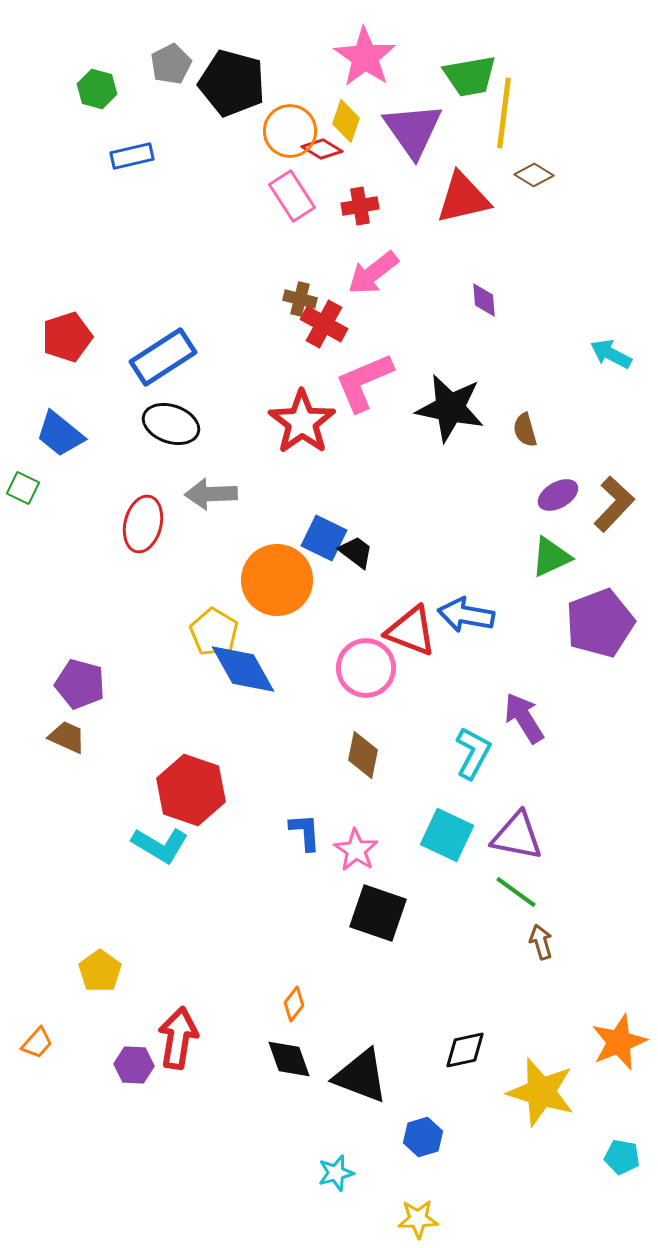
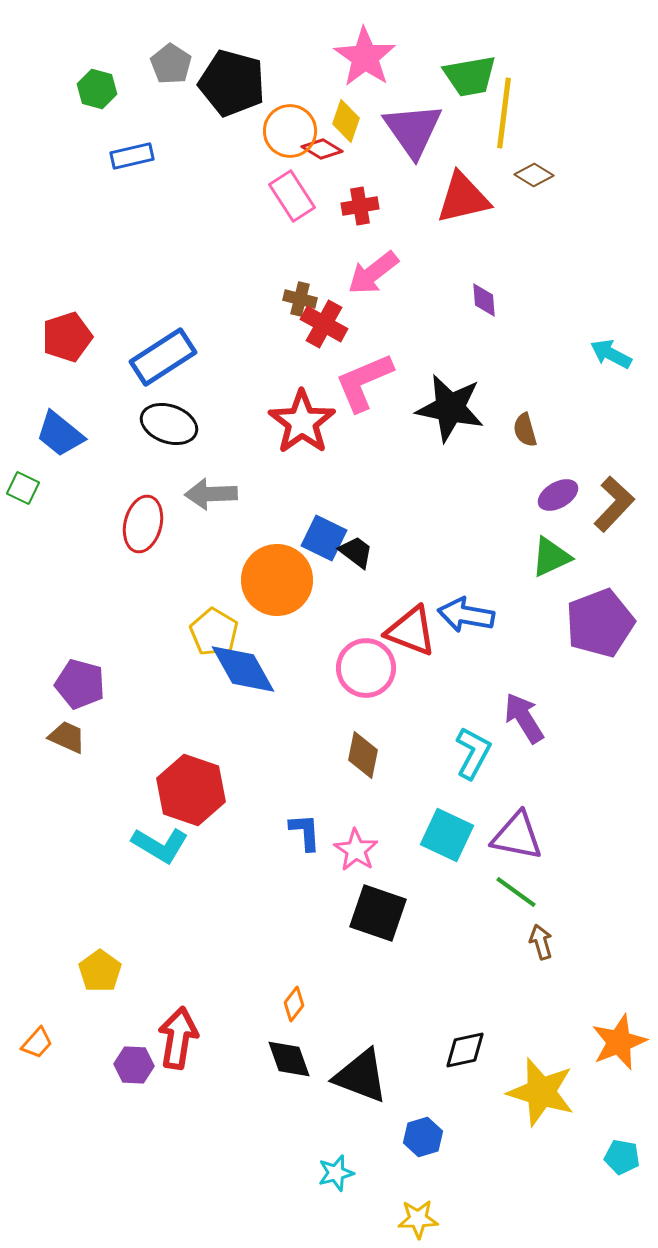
gray pentagon at (171, 64): rotated 12 degrees counterclockwise
black ellipse at (171, 424): moved 2 px left
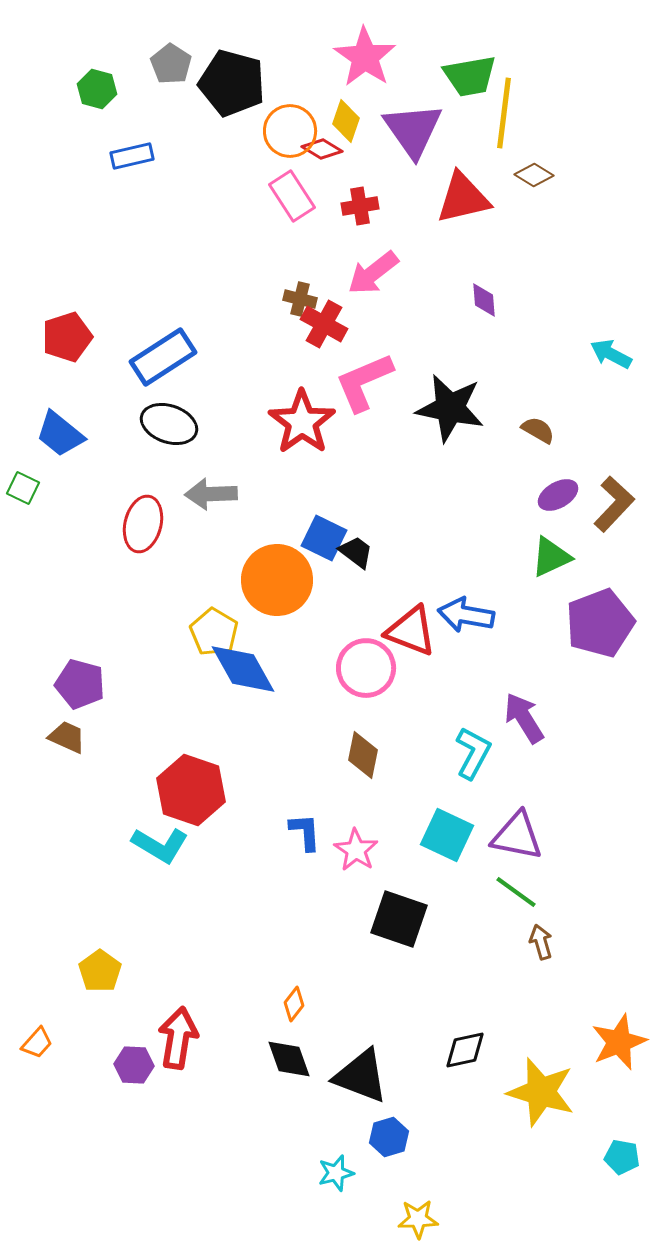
brown semicircle at (525, 430): moved 13 px right; rotated 136 degrees clockwise
black square at (378, 913): moved 21 px right, 6 px down
blue hexagon at (423, 1137): moved 34 px left
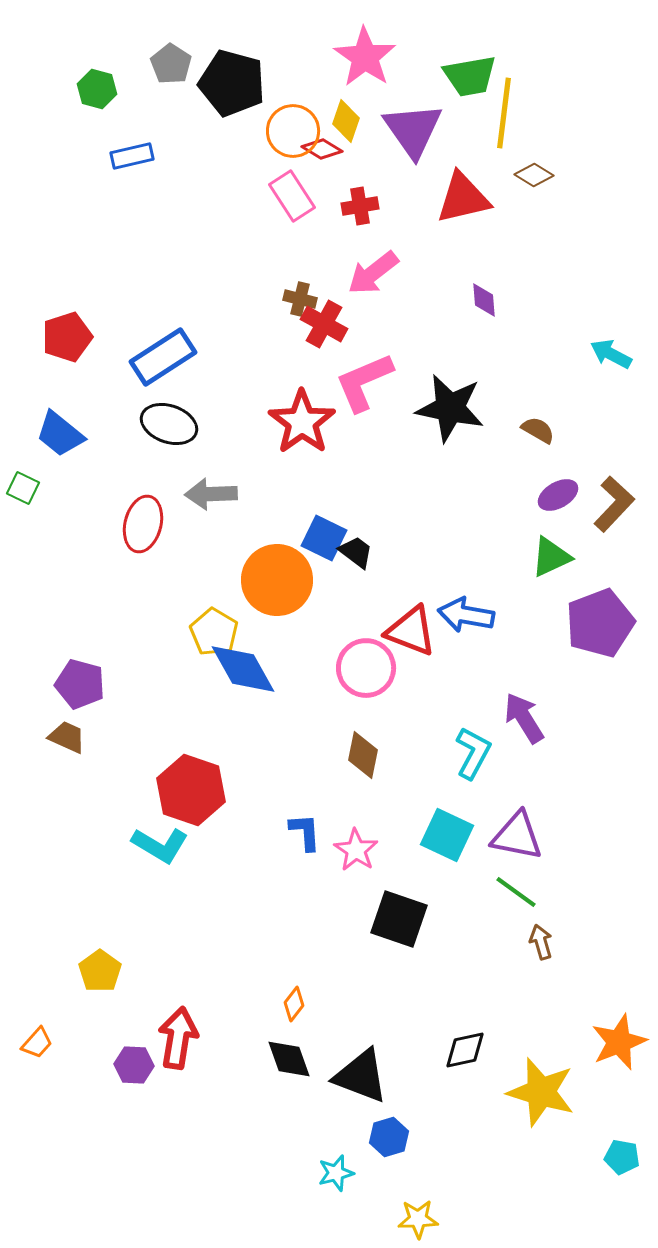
orange circle at (290, 131): moved 3 px right
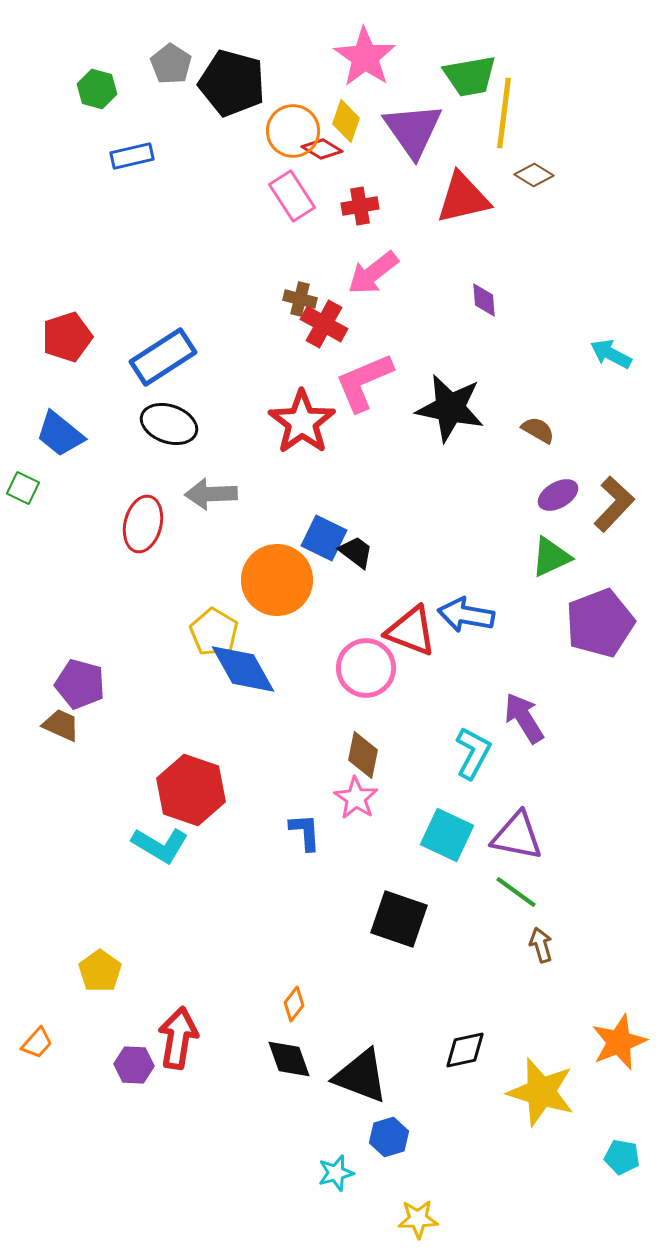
brown trapezoid at (67, 737): moved 6 px left, 12 px up
pink star at (356, 850): moved 52 px up
brown arrow at (541, 942): moved 3 px down
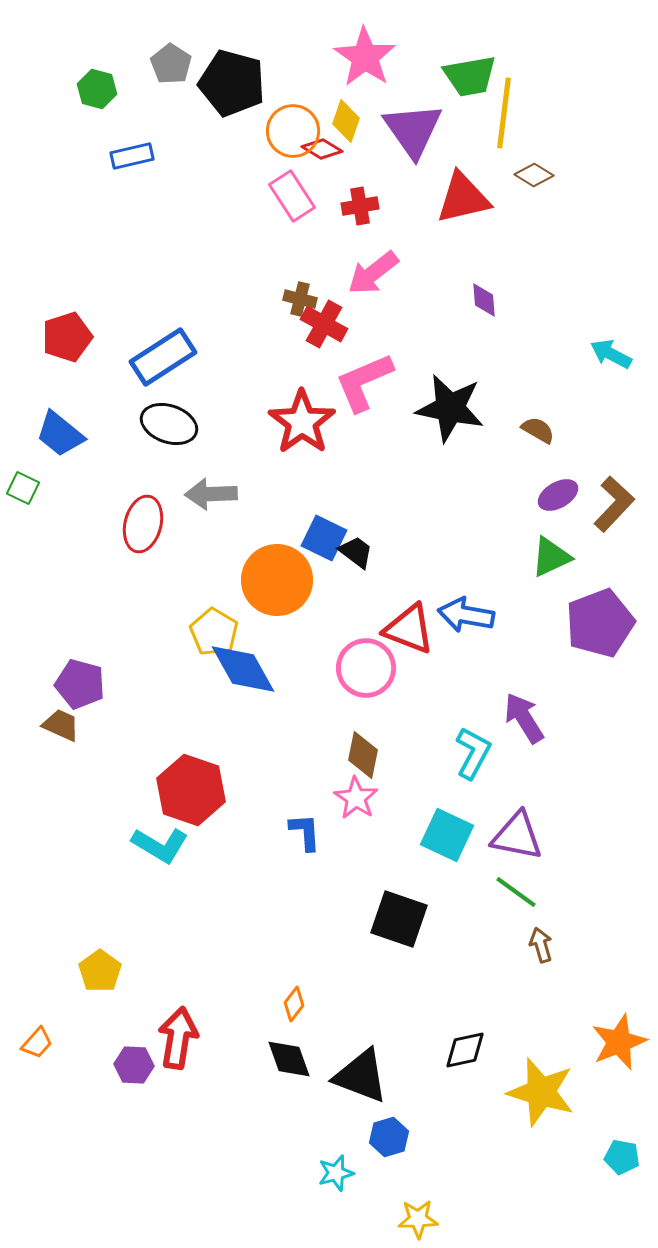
red triangle at (411, 631): moved 2 px left, 2 px up
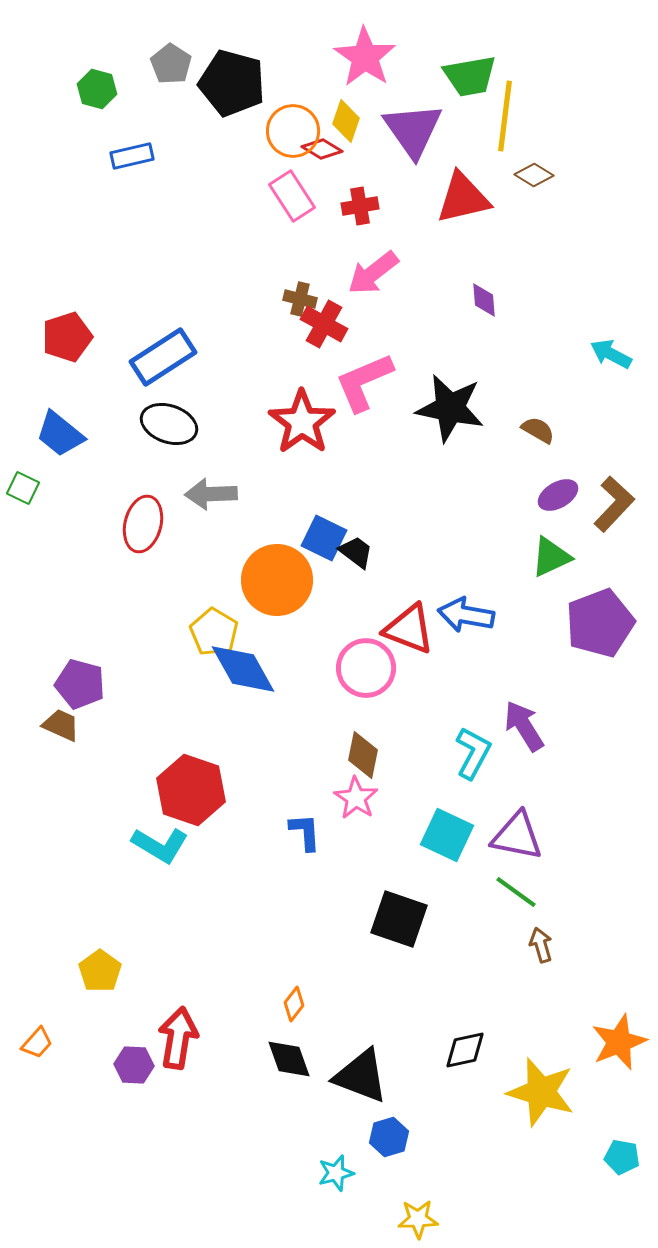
yellow line at (504, 113): moved 1 px right, 3 px down
purple arrow at (524, 718): moved 8 px down
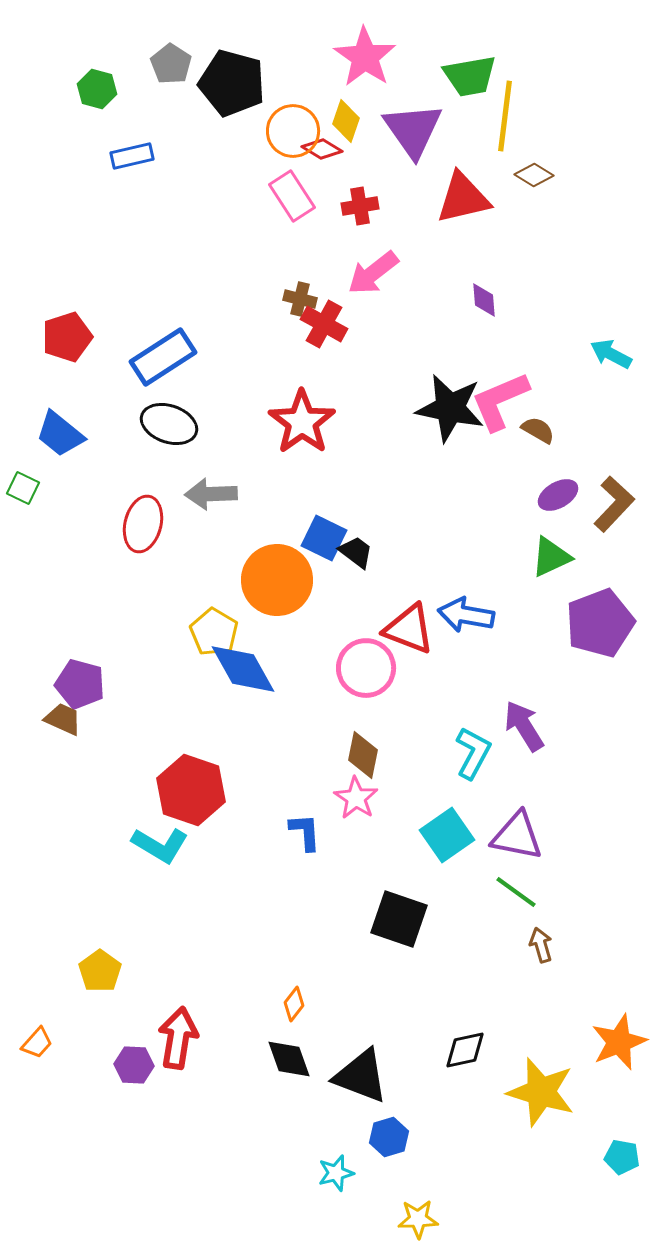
pink L-shape at (364, 382): moved 136 px right, 19 px down
brown trapezoid at (61, 725): moved 2 px right, 6 px up
cyan square at (447, 835): rotated 30 degrees clockwise
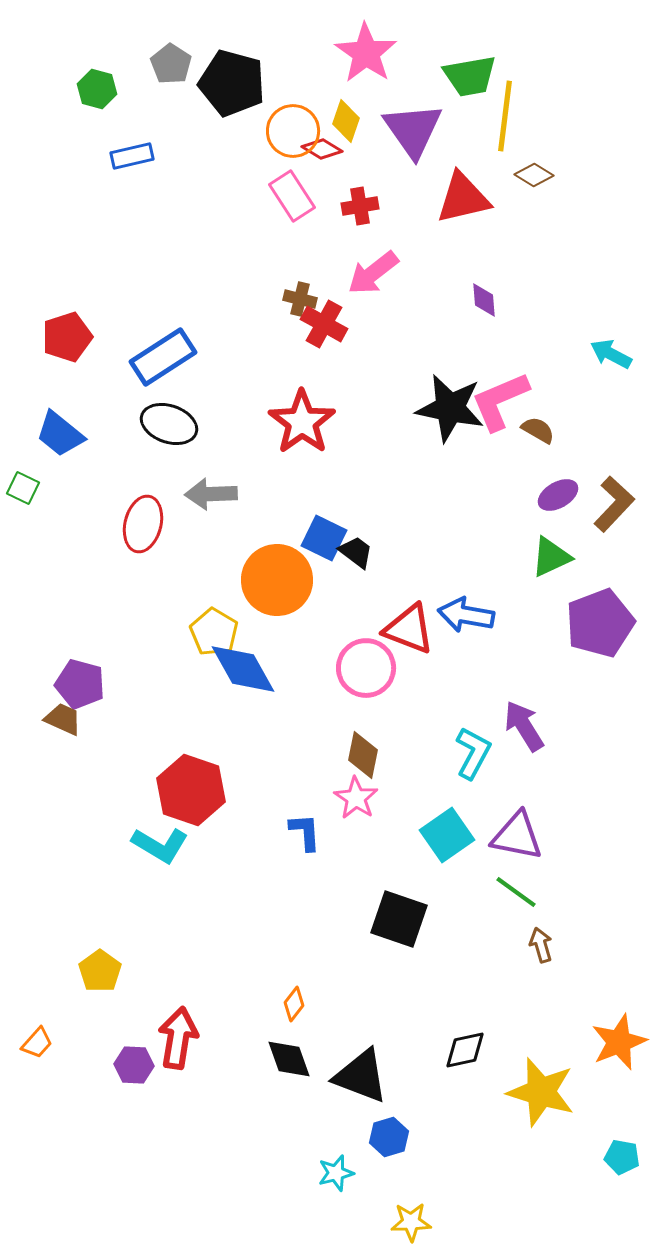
pink star at (365, 57): moved 1 px right, 4 px up
yellow star at (418, 1219): moved 7 px left, 3 px down
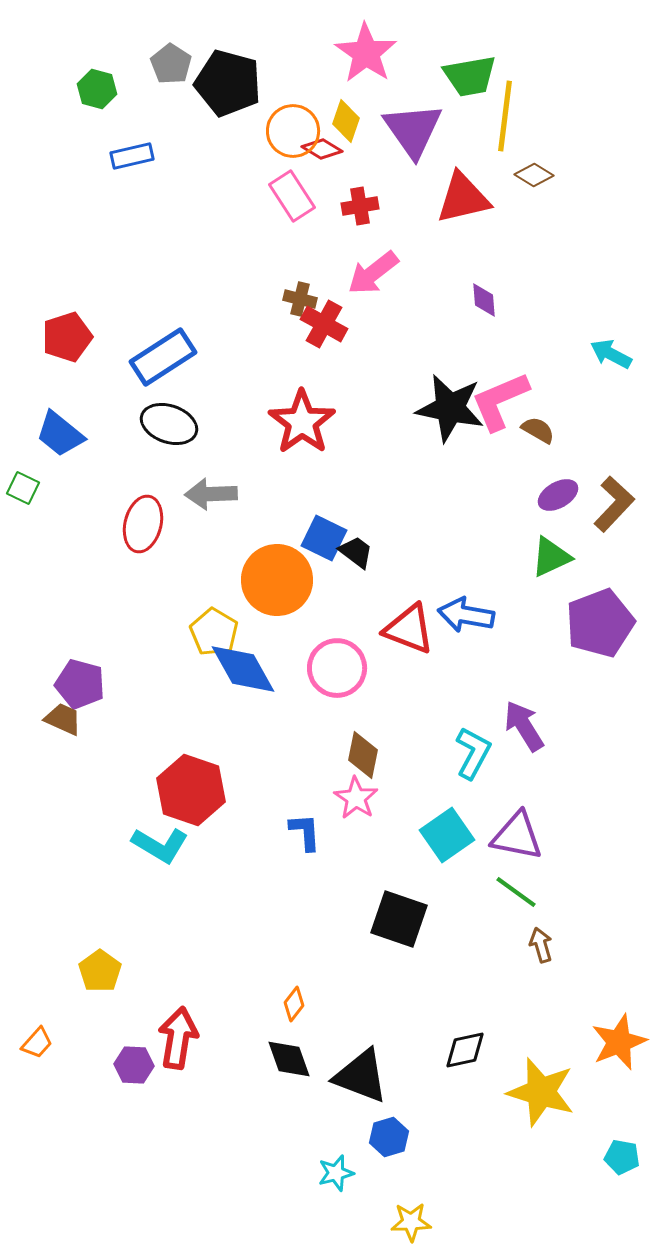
black pentagon at (232, 83): moved 4 px left
pink circle at (366, 668): moved 29 px left
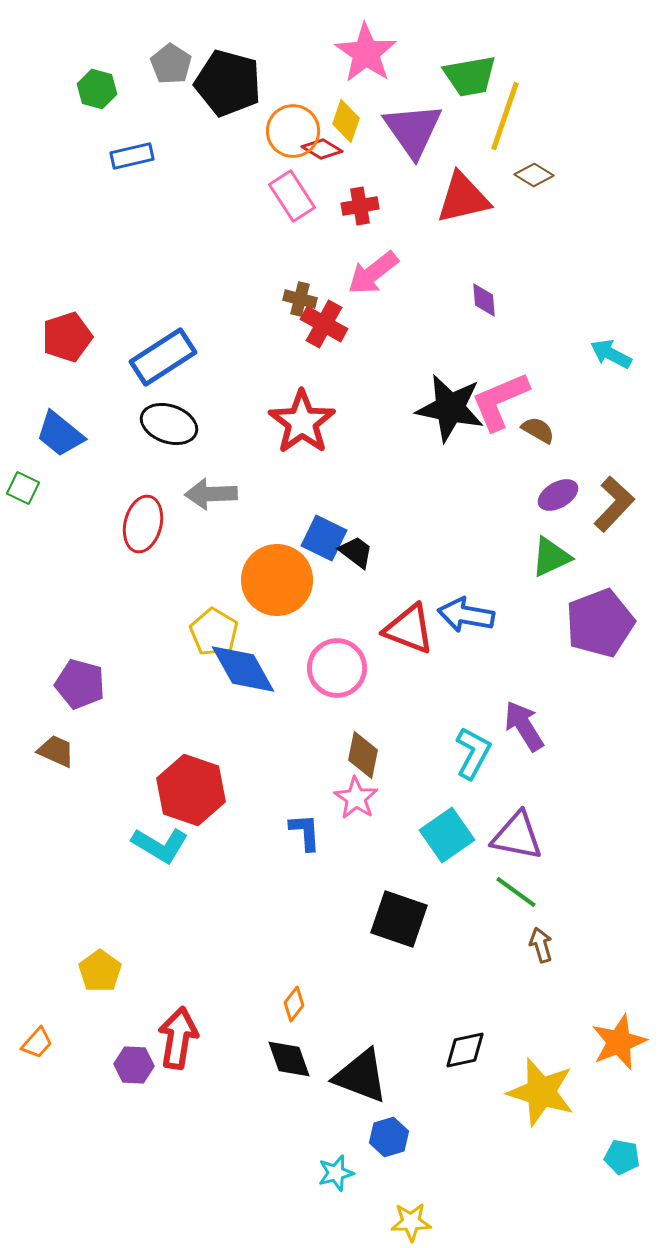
yellow line at (505, 116): rotated 12 degrees clockwise
brown trapezoid at (63, 719): moved 7 px left, 32 px down
